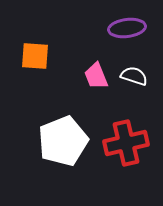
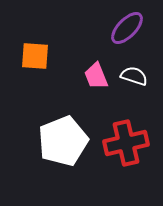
purple ellipse: rotated 39 degrees counterclockwise
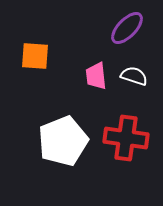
pink trapezoid: rotated 16 degrees clockwise
red cross: moved 5 px up; rotated 21 degrees clockwise
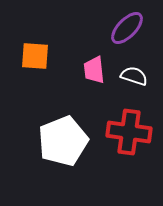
pink trapezoid: moved 2 px left, 6 px up
red cross: moved 3 px right, 6 px up
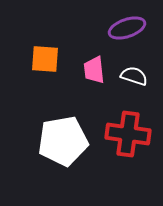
purple ellipse: rotated 27 degrees clockwise
orange square: moved 10 px right, 3 px down
red cross: moved 1 px left, 2 px down
white pentagon: rotated 12 degrees clockwise
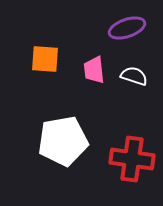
red cross: moved 4 px right, 25 px down
